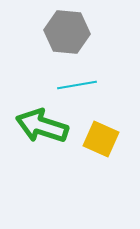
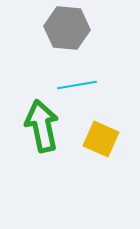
gray hexagon: moved 4 px up
green arrow: rotated 60 degrees clockwise
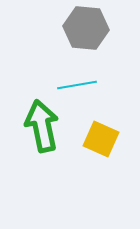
gray hexagon: moved 19 px right
